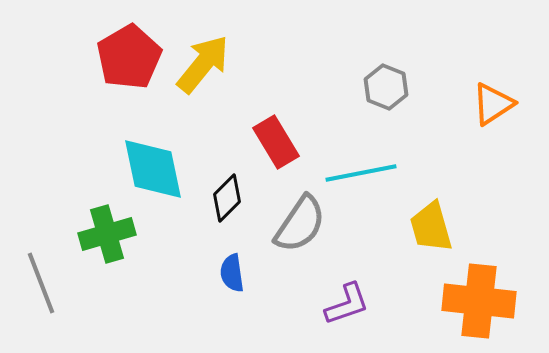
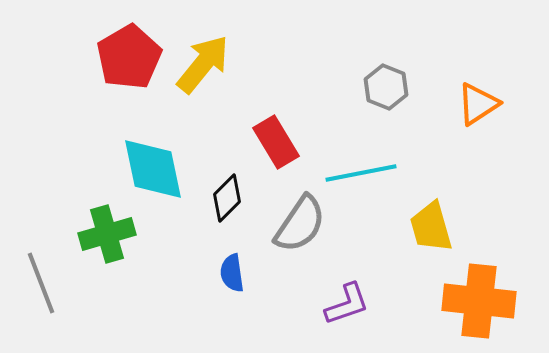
orange triangle: moved 15 px left
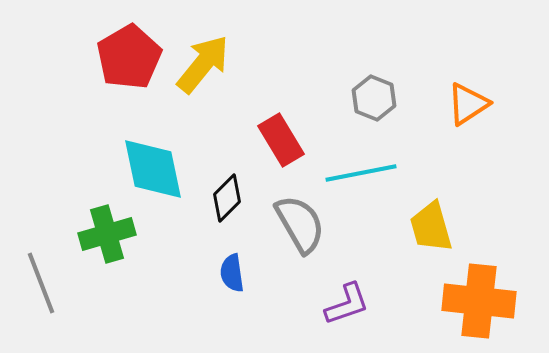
gray hexagon: moved 12 px left, 11 px down
orange triangle: moved 10 px left
red rectangle: moved 5 px right, 2 px up
gray semicircle: rotated 64 degrees counterclockwise
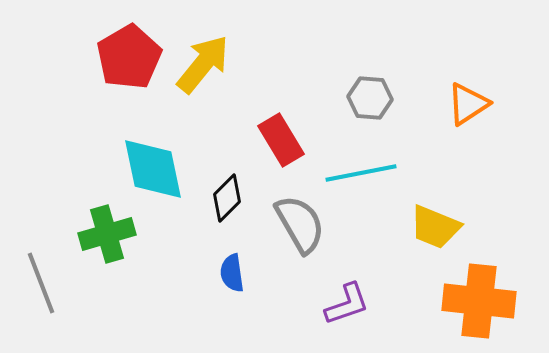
gray hexagon: moved 4 px left; rotated 18 degrees counterclockwise
yellow trapezoid: moved 4 px right; rotated 52 degrees counterclockwise
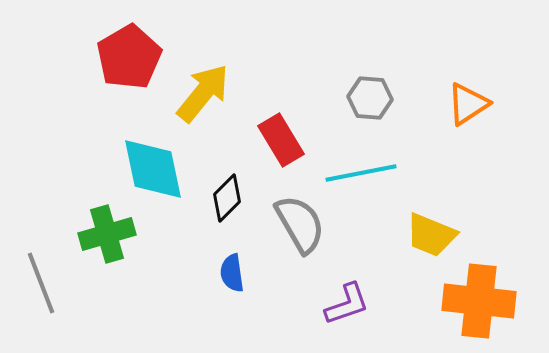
yellow arrow: moved 29 px down
yellow trapezoid: moved 4 px left, 8 px down
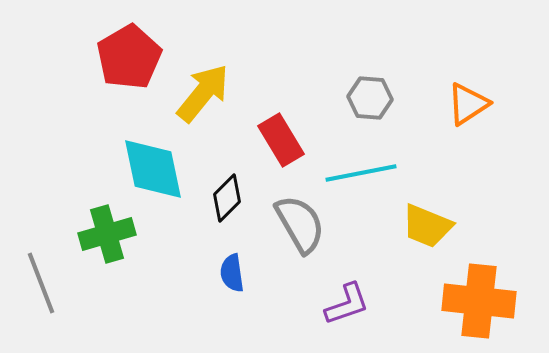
yellow trapezoid: moved 4 px left, 9 px up
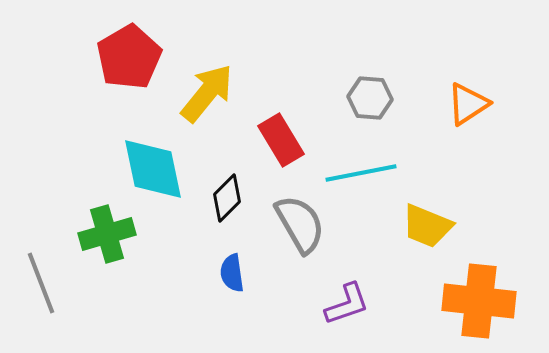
yellow arrow: moved 4 px right
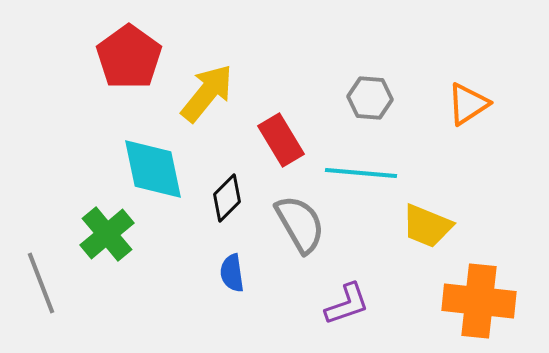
red pentagon: rotated 6 degrees counterclockwise
cyan line: rotated 16 degrees clockwise
green cross: rotated 24 degrees counterclockwise
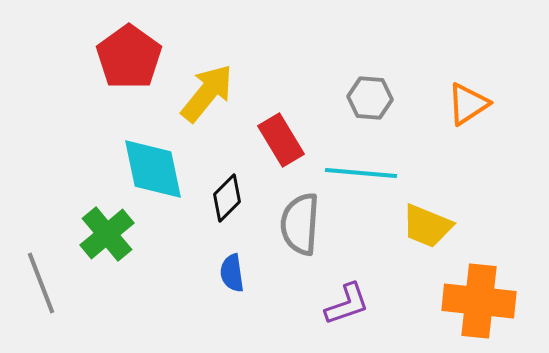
gray semicircle: rotated 146 degrees counterclockwise
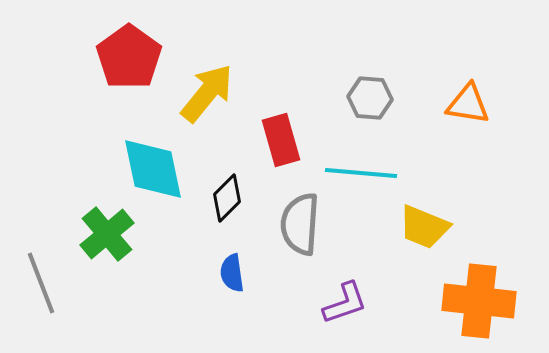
orange triangle: rotated 42 degrees clockwise
red rectangle: rotated 15 degrees clockwise
yellow trapezoid: moved 3 px left, 1 px down
purple L-shape: moved 2 px left, 1 px up
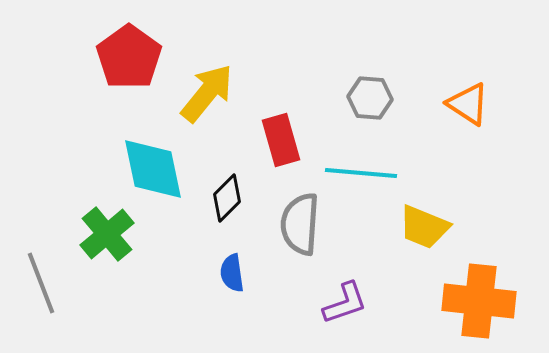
orange triangle: rotated 24 degrees clockwise
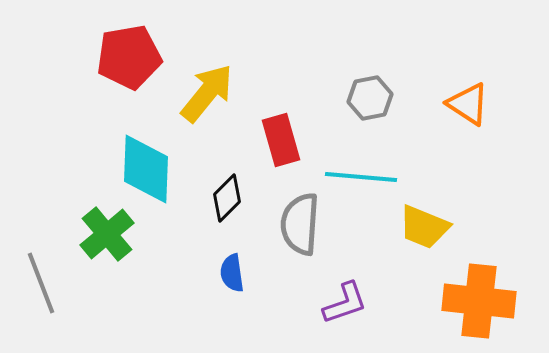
red pentagon: rotated 26 degrees clockwise
gray hexagon: rotated 15 degrees counterclockwise
cyan diamond: moved 7 px left; rotated 14 degrees clockwise
cyan line: moved 4 px down
